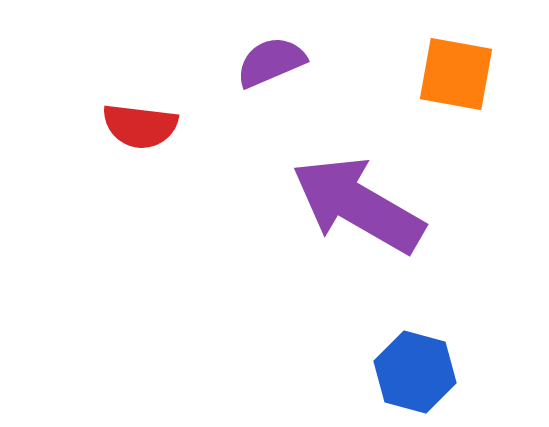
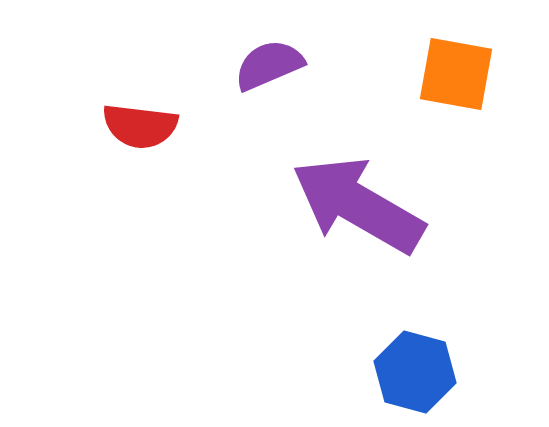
purple semicircle: moved 2 px left, 3 px down
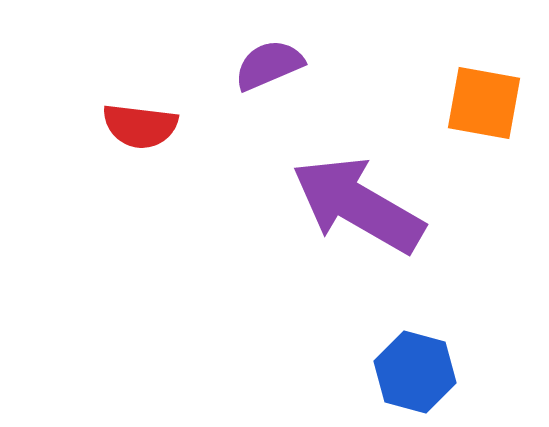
orange square: moved 28 px right, 29 px down
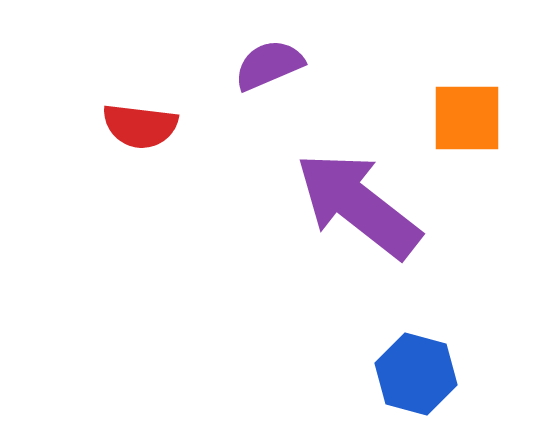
orange square: moved 17 px left, 15 px down; rotated 10 degrees counterclockwise
purple arrow: rotated 8 degrees clockwise
blue hexagon: moved 1 px right, 2 px down
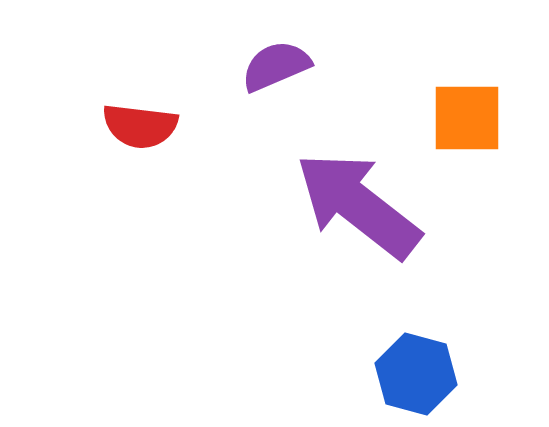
purple semicircle: moved 7 px right, 1 px down
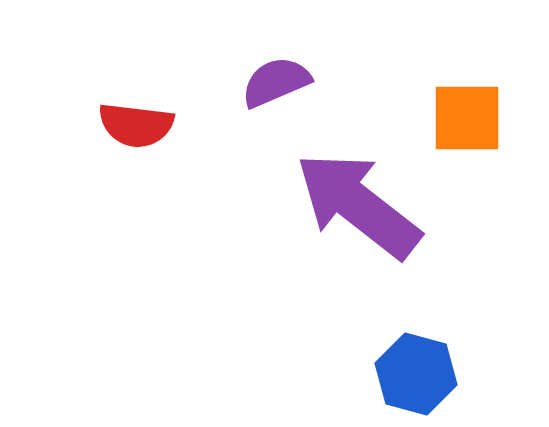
purple semicircle: moved 16 px down
red semicircle: moved 4 px left, 1 px up
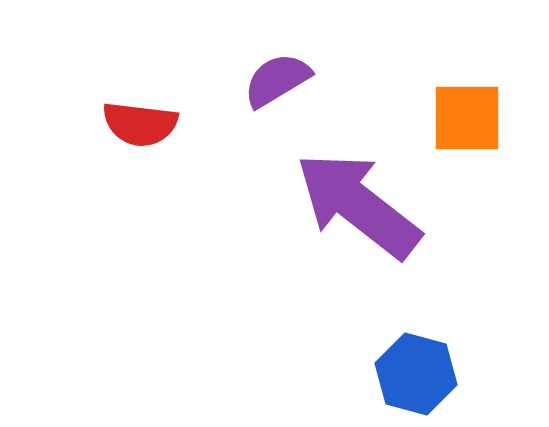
purple semicircle: moved 1 px right, 2 px up; rotated 8 degrees counterclockwise
red semicircle: moved 4 px right, 1 px up
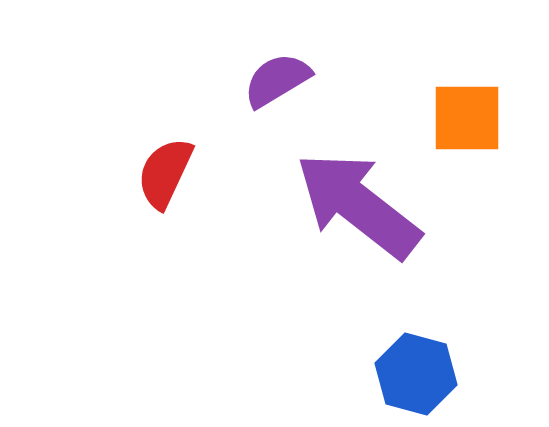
red semicircle: moved 25 px right, 49 px down; rotated 108 degrees clockwise
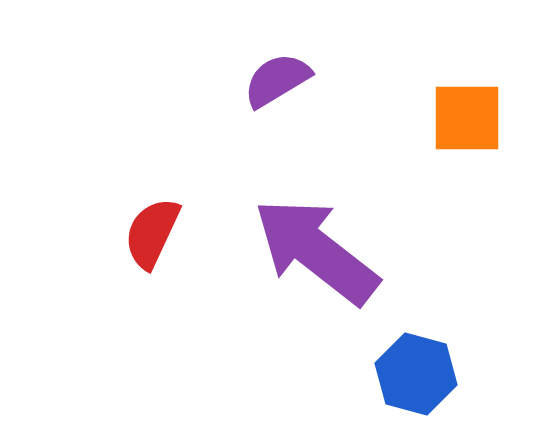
red semicircle: moved 13 px left, 60 px down
purple arrow: moved 42 px left, 46 px down
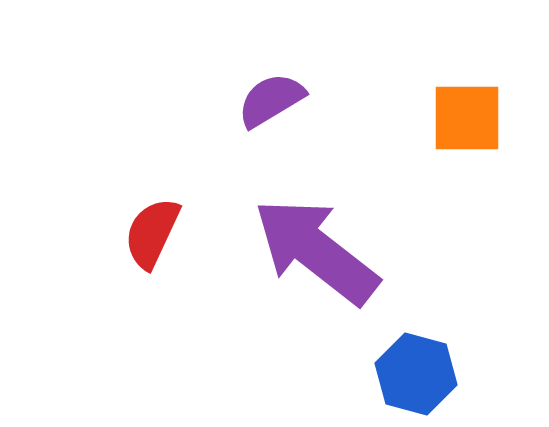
purple semicircle: moved 6 px left, 20 px down
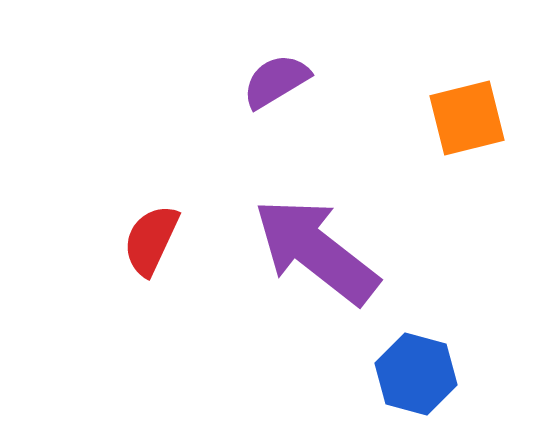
purple semicircle: moved 5 px right, 19 px up
orange square: rotated 14 degrees counterclockwise
red semicircle: moved 1 px left, 7 px down
